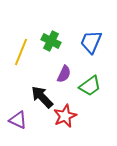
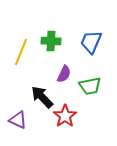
green cross: rotated 24 degrees counterclockwise
green trapezoid: rotated 25 degrees clockwise
red star: rotated 10 degrees counterclockwise
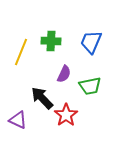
black arrow: moved 1 px down
red star: moved 1 px right, 1 px up
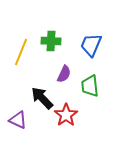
blue trapezoid: moved 3 px down
green trapezoid: rotated 95 degrees clockwise
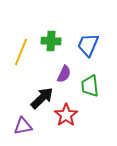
blue trapezoid: moved 3 px left
black arrow: rotated 90 degrees clockwise
purple triangle: moved 5 px right, 6 px down; rotated 36 degrees counterclockwise
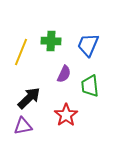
black arrow: moved 13 px left
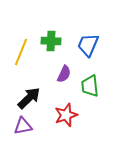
red star: rotated 15 degrees clockwise
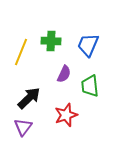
purple triangle: moved 1 px down; rotated 42 degrees counterclockwise
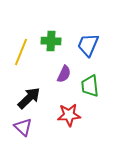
red star: moved 3 px right; rotated 15 degrees clockwise
purple triangle: rotated 24 degrees counterclockwise
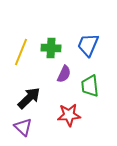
green cross: moved 7 px down
